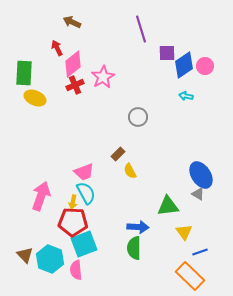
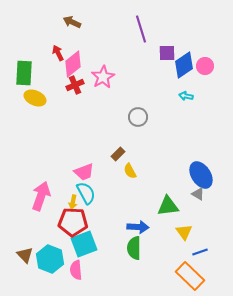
red arrow: moved 1 px right, 5 px down
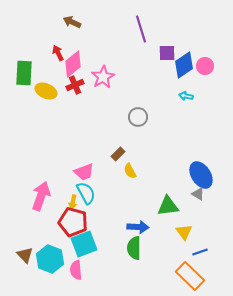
yellow ellipse: moved 11 px right, 7 px up
red pentagon: rotated 12 degrees clockwise
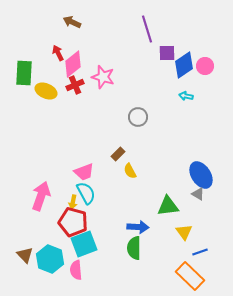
purple line: moved 6 px right
pink star: rotated 25 degrees counterclockwise
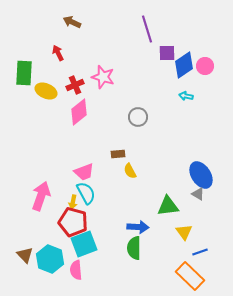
pink diamond: moved 6 px right, 48 px down
brown rectangle: rotated 40 degrees clockwise
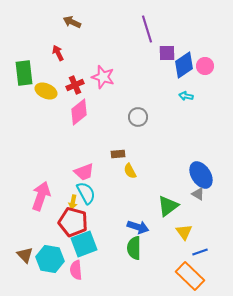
green rectangle: rotated 10 degrees counterclockwise
green triangle: rotated 30 degrees counterclockwise
blue arrow: rotated 15 degrees clockwise
cyan hexagon: rotated 12 degrees counterclockwise
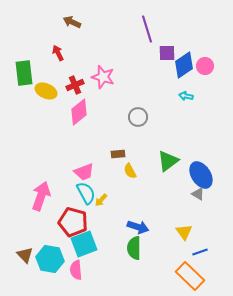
yellow arrow: moved 28 px right, 2 px up; rotated 32 degrees clockwise
green triangle: moved 45 px up
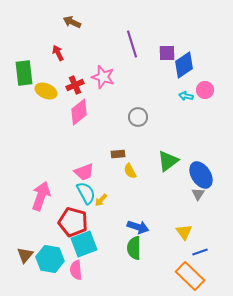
purple line: moved 15 px left, 15 px down
pink circle: moved 24 px down
gray triangle: rotated 32 degrees clockwise
brown triangle: rotated 24 degrees clockwise
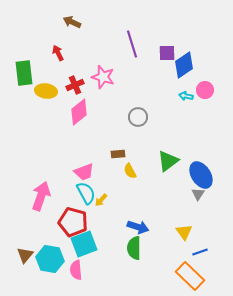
yellow ellipse: rotated 15 degrees counterclockwise
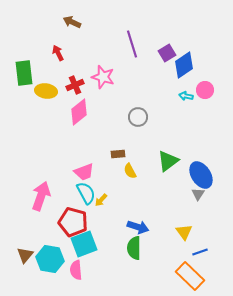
purple square: rotated 30 degrees counterclockwise
